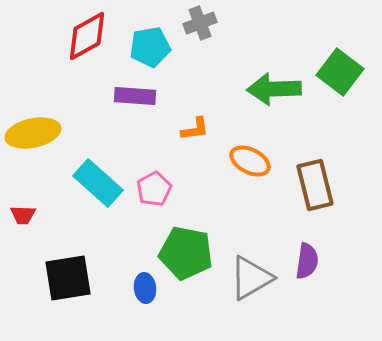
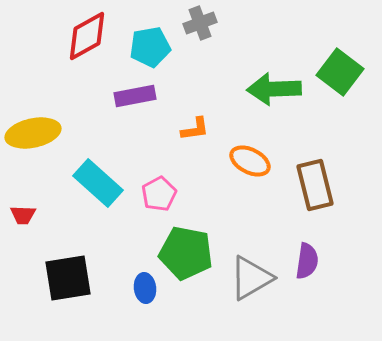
purple rectangle: rotated 15 degrees counterclockwise
pink pentagon: moved 5 px right, 5 px down
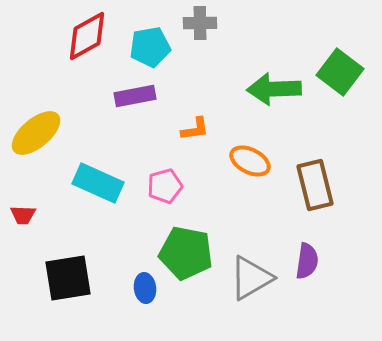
gray cross: rotated 20 degrees clockwise
yellow ellipse: moved 3 px right; rotated 28 degrees counterclockwise
cyan rectangle: rotated 18 degrees counterclockwise
pink pentagon: moved 6 px right, 8 px up; rotated 12 degrees clockwise
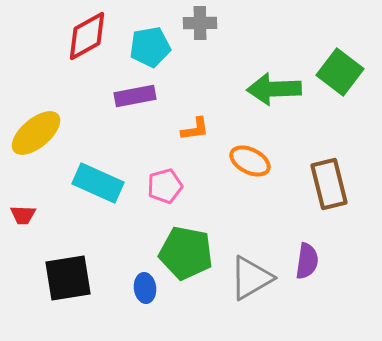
brown rectangle: moved 14 px right, 1 px up
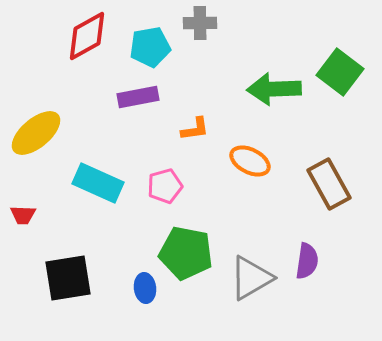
purple rectangle: moved 3 px right, 1 px down
brown rectangle: rotated 15 degrees counterclockwise
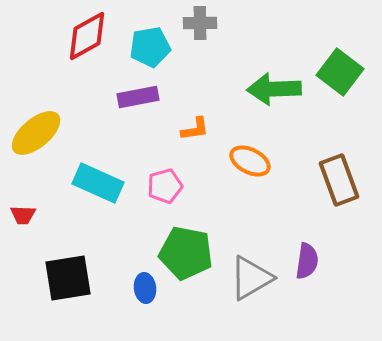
brown rectangle: moved 10 px right, 4 px up; rotated 9 degrees clockwise
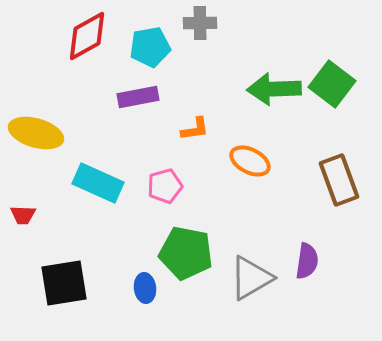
green square: moved 8 px left, 12 px down
yellow ellipse: rotated 56 degrees clockwise
black square: moved 4 px left, 5 px down
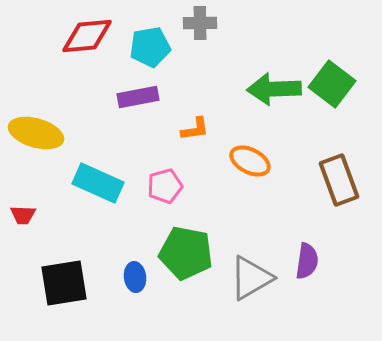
red diamond: rotated 24 degrees clockwise
blue ellipse: moved 10 px left, 11 px up
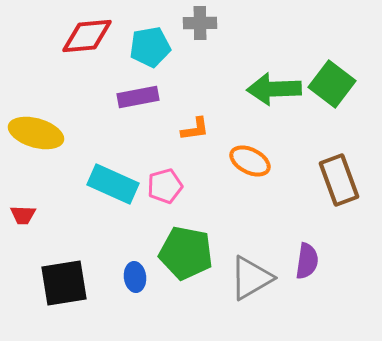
cyan rectangle: moved 15 px right, 1 px down
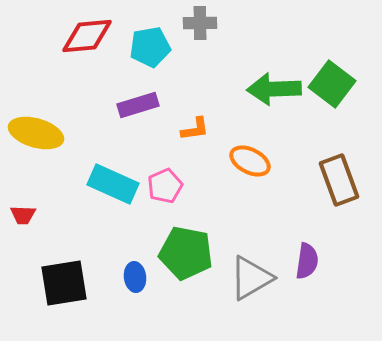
purple rectangle: moved 8 px down; rotated 6 degrees counterclockwise
pink pentagon: rotated 8 degrees counterclockwise
